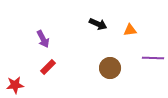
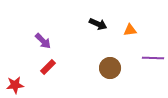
purple arrow: moved 2 px down; rotated 18 degrees counterclockwise
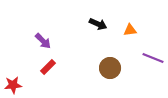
purple line: rotated 20 degrees clockwise
red star: moved 2 px left
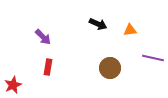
purple arrow: moved 4 px up
purple line: rotated 10 degrees counterclockwise
red rectangle: rotated 35 degrees counterclockwise
red star: rotated 18 degrees counterclockwise
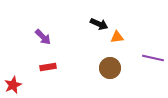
black arrow: moved 1 px right
orange triangle: moved 13 px left, 7 px down
red rectangle: rotated 70 degrees clockwise
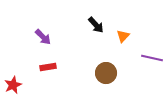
black arrow: moved 3 px left, 1 px down; rotated 24 degrees clockwise
orange triangle: moved 6 px right, 1 px up; rotated 40 degrees counterclockwise
purple line: moved 1 px left
brown circle: moved 4 px left, 5 px down
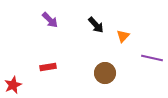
purple arrow: moved 7 px right, 17 px up
brown circle: moved 1 px left
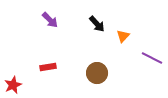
black arrow: moved 1 px right, 1 px up
purple line: rotated 15 degrees clockwise
brown circle: moved 8 px left
